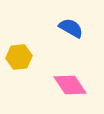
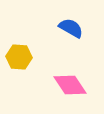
yellow hexagon: rotated 10 degrees clockwise
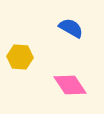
yellow hexagon: moved 1 px right
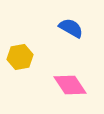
yellow hexagon: rotated 15 degrees counterclockwise
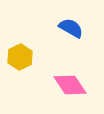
yellow hexagon: rotated 15 degrees counterclockwise
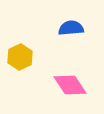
blue semicircle: rotated 35 degrees counterclockwise
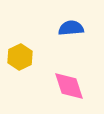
pink diamond: moved 1 px left, 1 px down; rotated 16 degrees clockwise
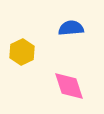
yellow hexagon: moved 2 px right, 5 px up
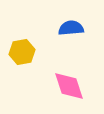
yellow hexagon: rotated 15 degrees clockwise
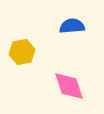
blue semicircle: moved 1 px right, 2 px up
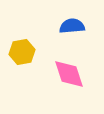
pink diamond: moved 12 px up
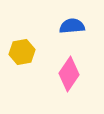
pink diamond: rotated 52 degrees clockwise
